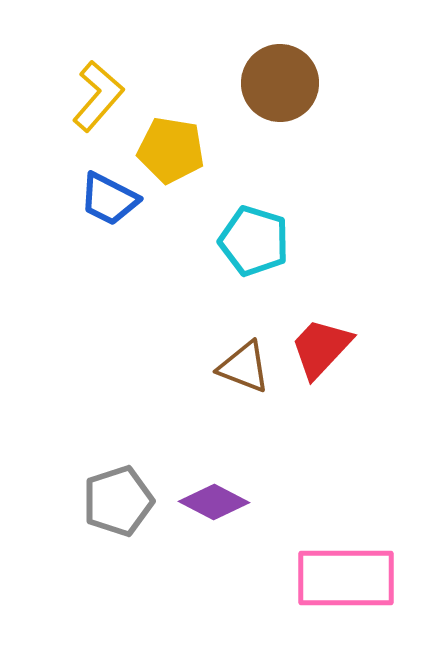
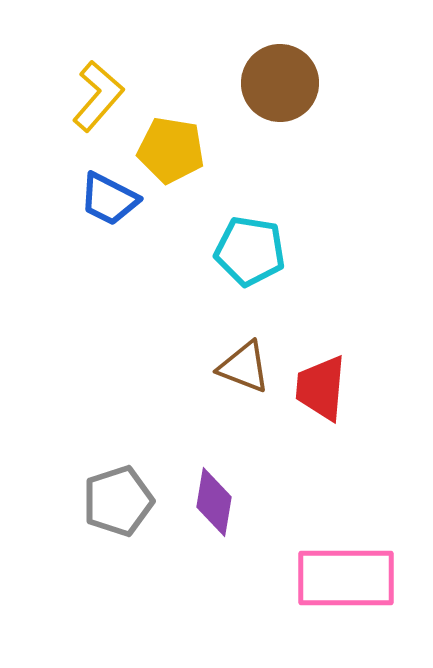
cyan pentagon: moved 4 px left, 10 px down; rotated 8 degrees counterclockwise
red trapezoid: moved 40 px down; rotated 38 degrees counterclockwise
purple diamond: rotated 72 degrees clockwise
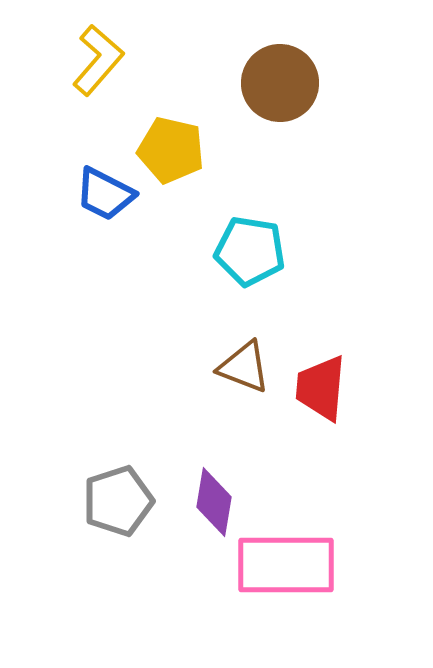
yellow L-shape: moved 36 px up
yellow pentagon: rotated 4 degrees clockwise
blue trapezoid: moved 4 px left, 5 px up
pink rectangle: moved 60 px left, 13 px up
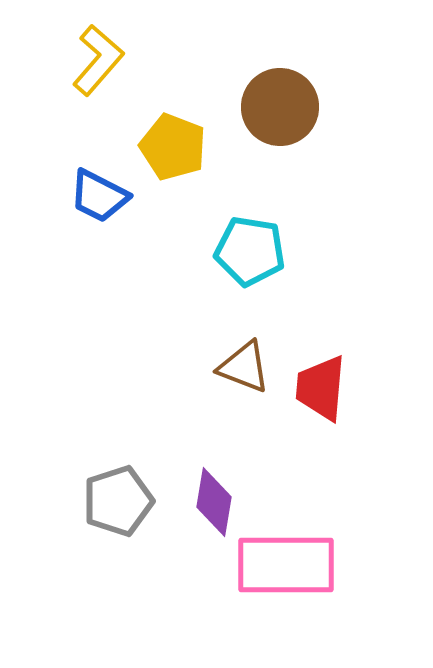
brown circle: moved 24 px down
yellow pentagon: moved 2 px right, 3 px up; rotated 8 degrees clockwise
blue trapezoid: moved 6 px left, 2 px down
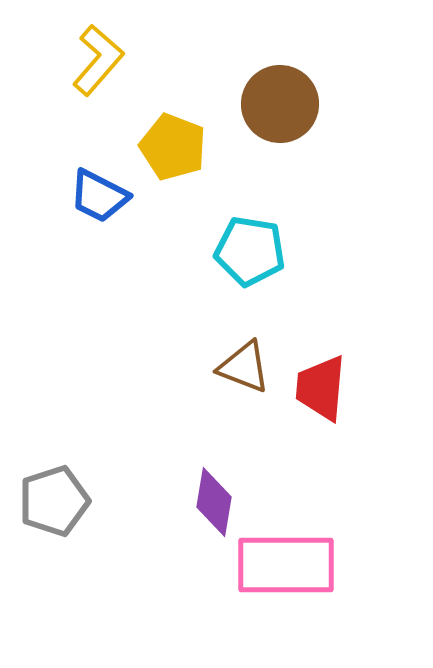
brown circle: moved 3 px up
gray pentagon: moved 64 px left
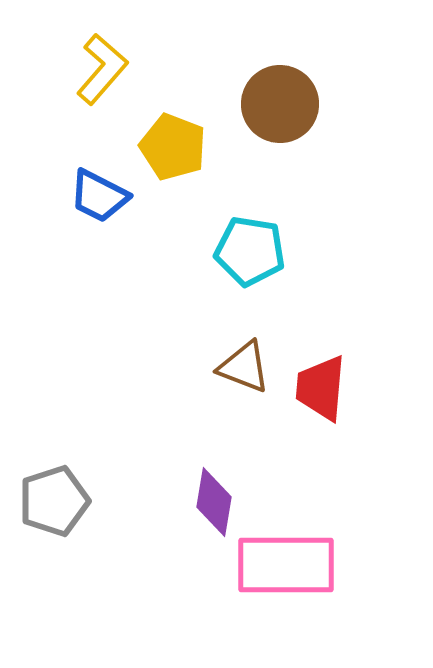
yellow L-shape: moved 4 px right, 9 px down
